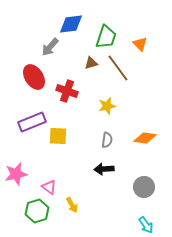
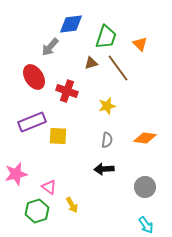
gray circle: moved 1 px right
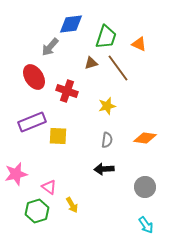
orange triangle: moved 1 px left; rotated 21 degrees counterclockwise
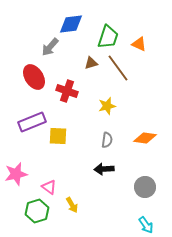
green trapezoid: moved 2 px right
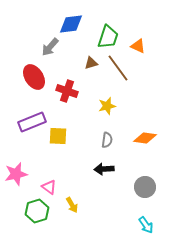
orange triangle: moved 1 px left, 2 px down
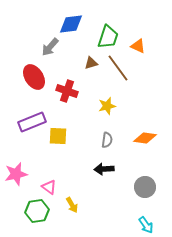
green hexagon: rotated 10 degrees clockwise
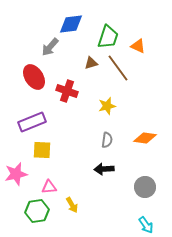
yellow square: moved 16 px left, 14 px down
pink triangle: rotated 42 degrees counterclockwise
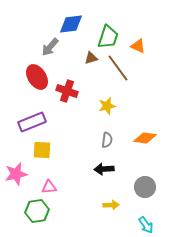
brown triangle: moved 5 px up
red ellipse: moved 3 px right
yellow arrow: moved 39 px right; rotated 63 degrees counterclockwise
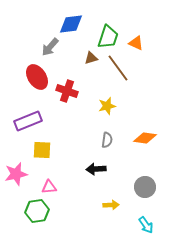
orange triangle: moved 2 px left, 3 px up
purple rectangle: moved 4 px left, 1 px up
black arrow: moved 8 px left
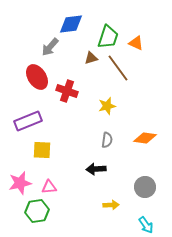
pink star: moved 4 px right, 9 px down
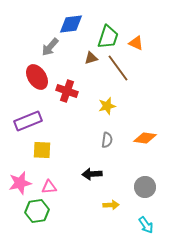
black arrow: moved 4 px left, 5 px down
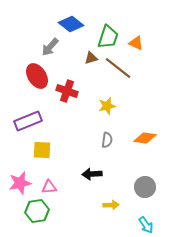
blue diamond: rotated 45 degrees clockwise
brown line: rotated 16 degrees counterclockwise
red ellipse: moved 1 px up
